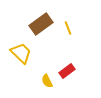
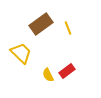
yellow semicircle: moved 1 px right, 6 px up
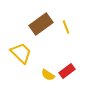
yellow line: moved 2 px left, 1 px up
yellow semicircle: rotated 32 degrees counterclockwise
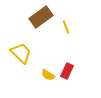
brown rectangle: moved 7 px up
red rectangle: rotated 28 degrees counterclockwise
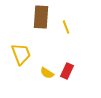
brown rectangle: rotated 50 degrees counterclockwise
yellow trapezoid: moved 1 px down; rotated 25 degrees clockwise
yellow semicircle: moved 1 px left, 2 px up
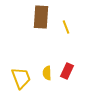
yellow trapezoid: moved 24 px down
yellow semicircle: rotated 56 degrees clockwise
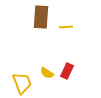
yellow line: rotated 72 degrees counterclockwise
yellow semicircle: rotated 56 degrees counterclockwise
yellow trapezoid: moved 1 px right, 5 px down
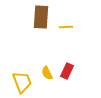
yellow semicircle: rotated 32 degrees clockwise
yellow trapezoid: moved 1 px up
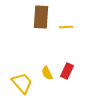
yellow trapezoid: moved 1 px down; rotated 20 degrees counterclockwise
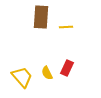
red rectangle: moved 3 px up
yellow trapezoid: moved 6 px up
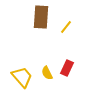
yellow line: rotated 48 degrees counterclockwise
